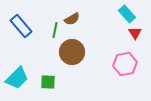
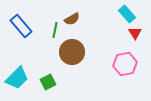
green square: rotated 28 degrees counterclockwise
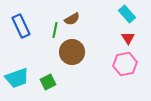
blue rectangle: rotated 15 degrees clockwise
red triangle: moved 7 px left, 5 px down
cyan trapezoid: rotated 25 degrees clockwise
